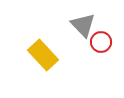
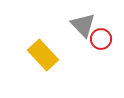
red circle: moved 3 px up
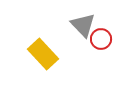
yellow rectangle: moved 1 px up
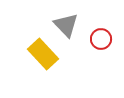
gray triangle: moved 17 px left
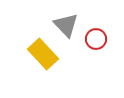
red circle: moved 5 px left
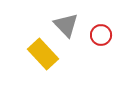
red circle: moved 5 px right, 4 px up
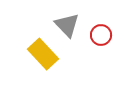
gray triangle: moved 1 px right
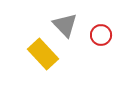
gray triangle: moved 2 px left
